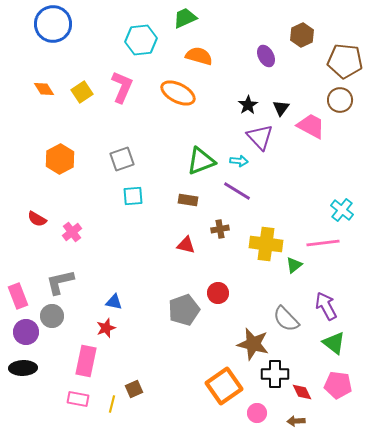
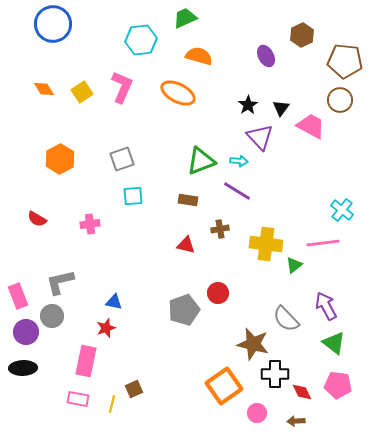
pink cross at (72, 232): moved 18 px right, 8 px up; rotated 30 degrees clockwise
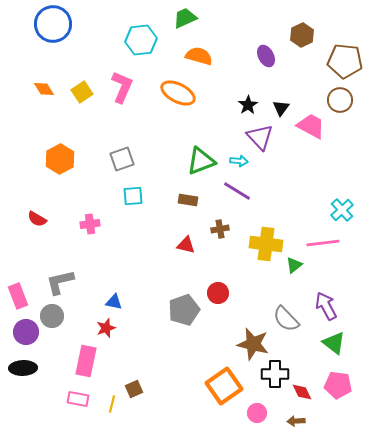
cyan cross at (342, 210): rotated 10 degrees clockwise
